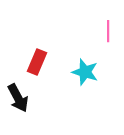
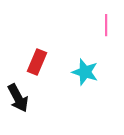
pink line: moved 2 px left, 6 px up
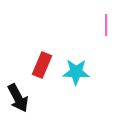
red rectangle: moved 5 px right, 3 px down
cyan star: moved 9 px left; rotated 16 degrees counterclockwise
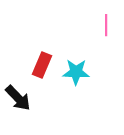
black arrow: rotated 16 degrees counterclockwise
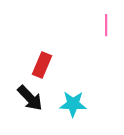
cyan star: moved 3 px left, 32 px down
black arrow: moved 12 px right
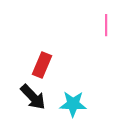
black arrow: moved 3 px right, 1 px up
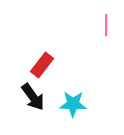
red rectangle: rotated 15 degrees clockwise
black arrow: rotated 8 degrees clockwise
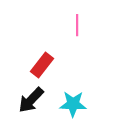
pink line: moved 29 px left
black arrow: moved 2 px left, 3 px down; rotated 80 degrees clockwise
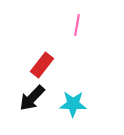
pink line: rotated 10 degrees clockwise
black arrow: moved 1 px right, 2 px up
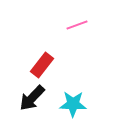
pink line: rotated 60 degrees clockwise
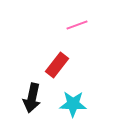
red rectangle: moved 15 px right
black arrow: rotated 32 degrees counterclockwise
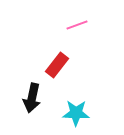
cyan star: moved 3 px right, 9 px down
